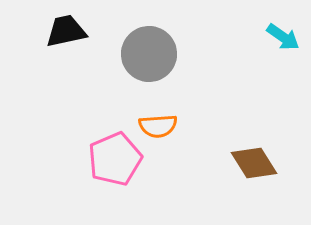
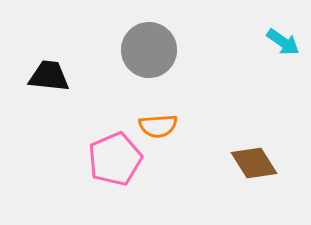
black trapezoid: moved 17 px left, 45 px down; rotated 18 degrees clockwise
cyan arrow: moved 5 px down
gray circle: moved 4 px up
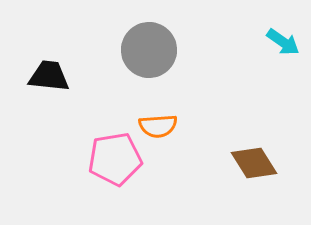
pink pentagon: rotated 14 degrees clockwise
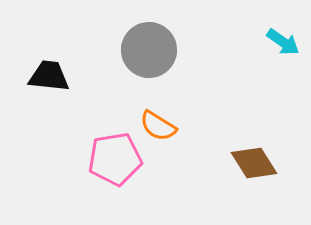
orange semicircle: rotated 36 degrees clockwise
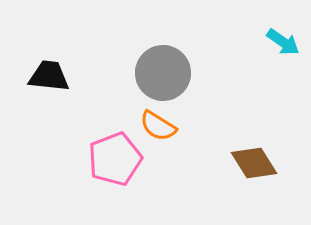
gray circle: moved 14 px right, 23 px down
pink pentagon: rotated 12 degrees counterclockwise
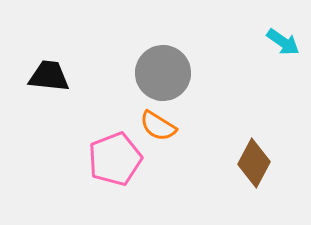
brown diamond: rotated 60 degrees clockwise
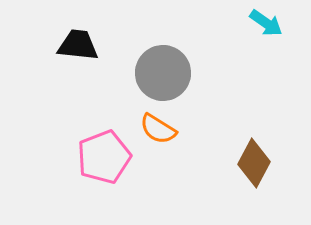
cyan arrow: moved 17 px left, 19 px up
black trapezoid: moved 29 px right, 31 px up
orange semicircle: moved 3 px down
pink pentagon: moved 11 px left, 2 px up
